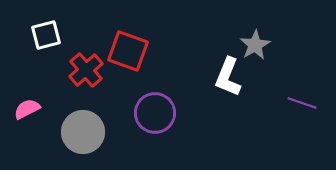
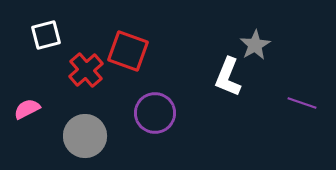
gray circle: moved 2 px right, 4 px down
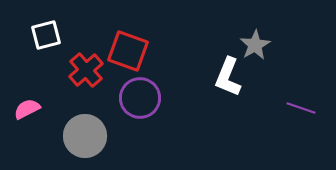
purple line: moved 1 px left, 5 px down
purple circle: moved 15 px left, 15 px up
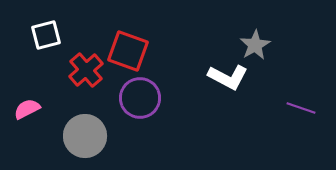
white L-shape: rotated 84 degrees counterclockwise
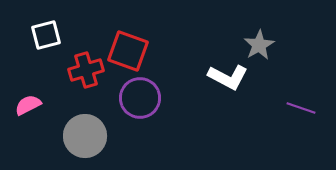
gray star: moved 4 px right
red cross: rotated 24 degrees clockwise
pink semicircle: moved 1 px right, 4 px up
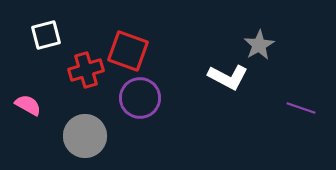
pink semicircle: rotated 56 degrees clockwise
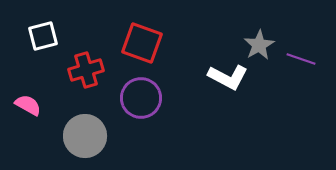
white square: moved 3 px left, 1 px down
red square: moved 14 px right, 8 px up
purple circle: moved 1 px right
purple line: moved 49 px up
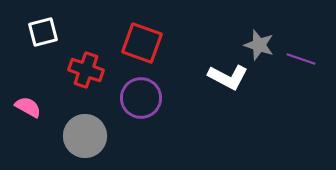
white square: moved 4 px up
gray star: rotated 24 degrees counterclockwise
red cross: rotated 36 degrees clockwise
pink semicircle: moved 2 px down
